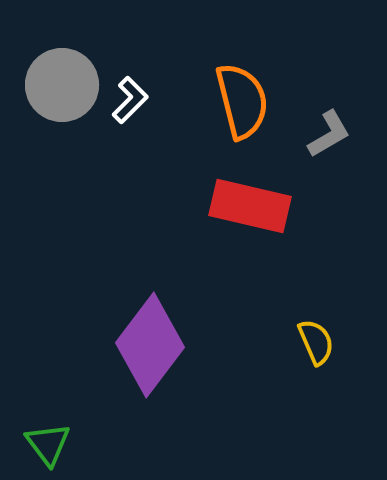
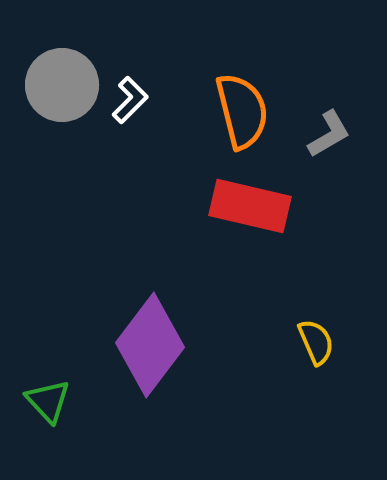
orange semicircle: moved 10 px down
green triangle: moved 43 px up; rotated 6 degrees counterclockwise
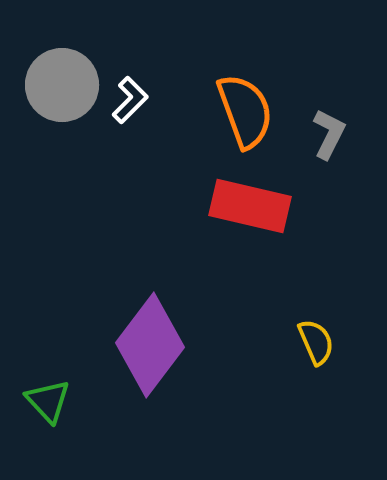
orange semicircle: moved 3 px right; rotated 6 degrees counterclockwise
gray L-shape: rotated 33 degrees counterclockwise
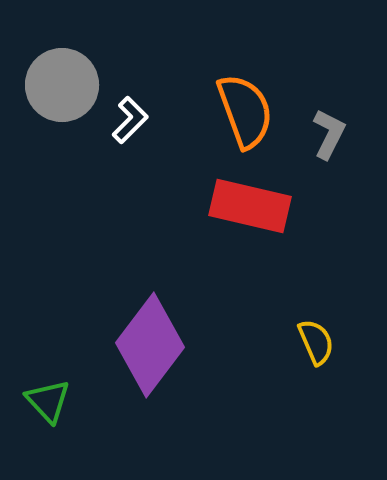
white L-shape: moved 20 px down
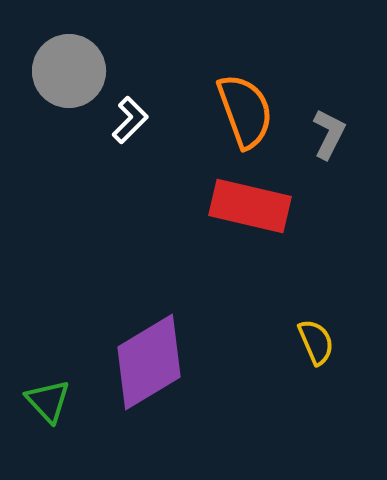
gray circle: moved 7 px right, 14 px up
purple diamond: moved 1 px left, 17 px down; rotated 22 degrees clockwise
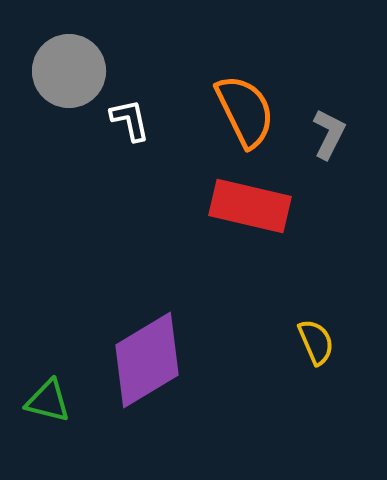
orange semicircle: rotated 6 degrees counterclockwise
white L-shape: rotated 57 degrees counterclockwise
purple diamond: moved 2 px left, 2 px up
green triangle: rotated 33 degrees counterclockwise
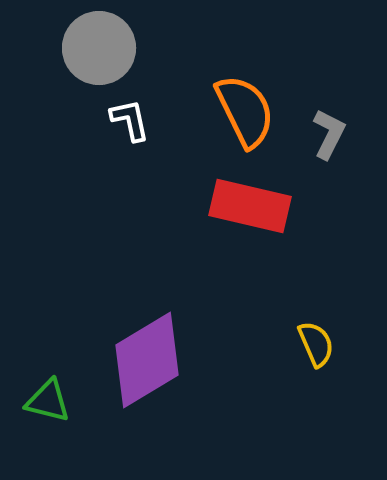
gray circle: moved 30 px right, 23 px up
yellow semicircle: moved 2 px down
